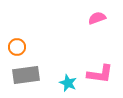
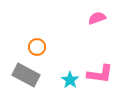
orange circle: moved 20 px right
gray rectangle: rotated 36 degrees clockwise
cyan star: moved 2 px right, 3 px up; rotated 12 degrees clockwise
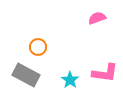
orange circle: moved 1 px right
pink L-shape: moved 5 px right, 1 px up
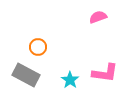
pink semicircle: moved 1 px right, 1 px up
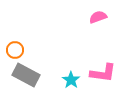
orange circle: moved 23 px left, 3 px down
pink L-shape: moved 2 px left
cyan star: moved 1 px right
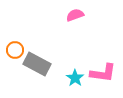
pink semicircle: moved 23 px left, 2 px up
gray rectangle: moved 11 px right, 11 px up
cyan star: moved 4 px right, 2 px up
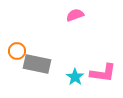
orange circle: moved 2 px right, 1 px down
gray rectangle: rotated 16 degrees counterclockwise
cyan star: moved 1 px up
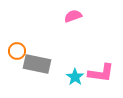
pink semicircle: moved 2 px left, 1 px down
pink L-shape: moved 2 px left
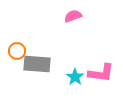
gray rectangle: rotated 8 degrees counterclockwise
